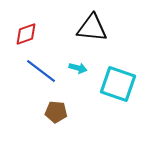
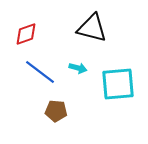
black triangle: rotated 8 degrees clockwise
blue line: moved 1 px left, 1 px down
cyan square: rotated 24 degrees counterclockwise
brown pentagon: moved 1 px up
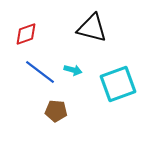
cyan arrow: moved 5 px left, 2 px down
cyan square: rotated 15 degrees counterclockwise
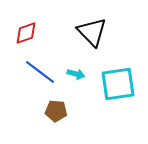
black triangle: moved 4 px down; rotated 32 degrees clockwise
red diamond: moved 1 px up
cyan arrow: moved 3 px right, 4 px down
cyan square: rotated 12 degrees clockwise
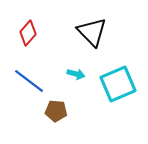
red diamond: moved 2 px right; rotated 30 degrees counterclockwise
blue line: moved 11 px left, 9 px down
cyan square: rotated 15 degrees counterclockwise
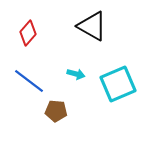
black triangle: moved 6 px up; rotated 16 degrees counterclockwise
